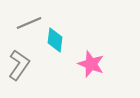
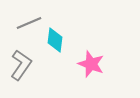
gray L-shape: moved 2 px right
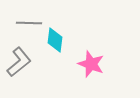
gray line: rotated 25 degrees clockwise
gray L-shape: moved 2 px left, 3 px up; rotated 16 degrees clockwise
